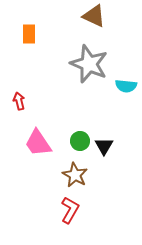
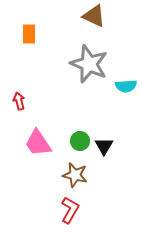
cyan semicircle: rotated 10 degrees counterclockwise
brown star: rotated 15 degrees counterclockwise
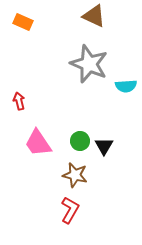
orange rectangle: moved 6 px left, 12 px up; rotated 66 degrees counterclockwise
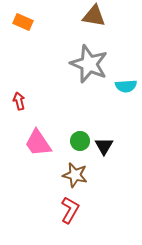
brown triangle: rotated 15 degrees counterclockwise
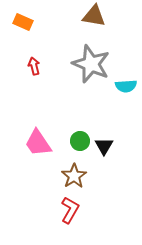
gray star: moved 2 px right
red arrow: moved 15 px right, 35 px up
brown star: moved 1 px left, 1 px down; rotated 25 degrees clockwise
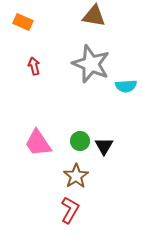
brown star: moved 2 px right
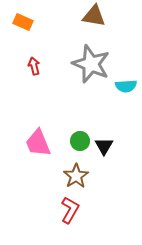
pink trapezoid: rotated 12 degrees clockwise
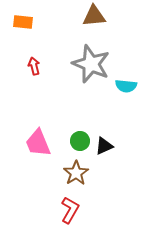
brown triangle: rotated 15 degrees counterclockwise
orange rectangle: rotated 18 degrees counterclockwise
cyan semicircle: rotated 10 degrees clockwise
black triangle: rotated 36 degrees clockwise
brown star: moved 3 px up
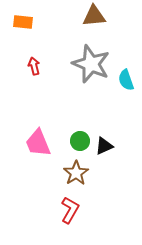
cyan semicircle: moved 6 px up; rotated 65 degrees clockwise
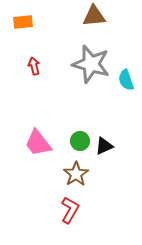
orange rectangle: rotated 12 degrees counterclockwise
gray star: rotated 6 degrees counterclockwise
pink trapezoid: rotated 16 degrees counterclockwise
brown star: moved 1 px down
